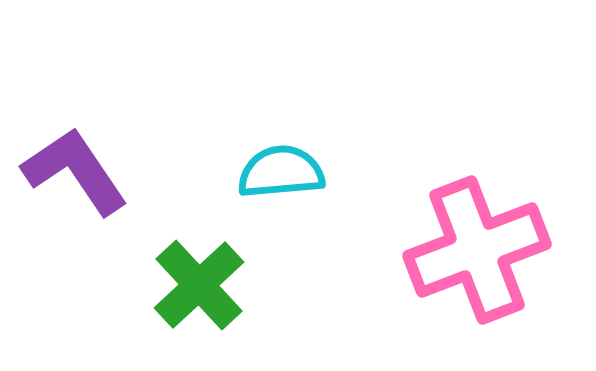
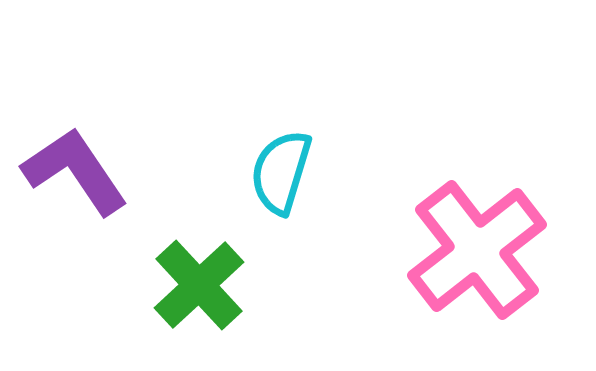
cyan semicircle: rotated 68 degrees counterclockwise
pink cross: rotated 17 degrees counterclockwise
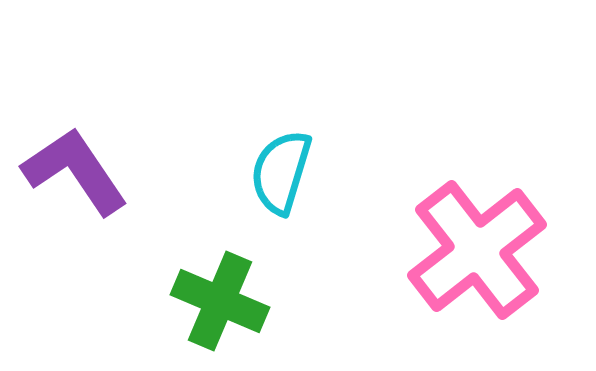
green cross: moved 21 px right, 16 px down; rotated 24 degrees counterclockwise
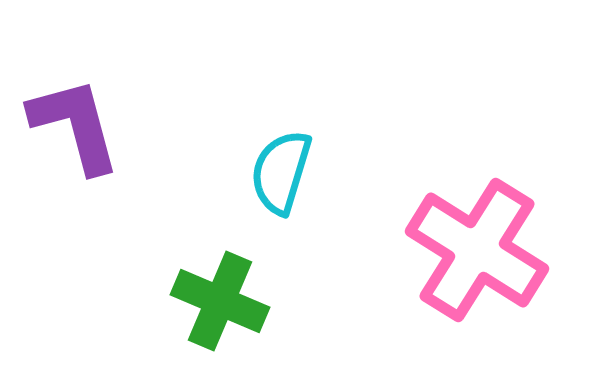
purple L-shape: moved 46 px up; rotated 19 degrees clockwise
pink cross: rotated 20 degrees counterclockwise
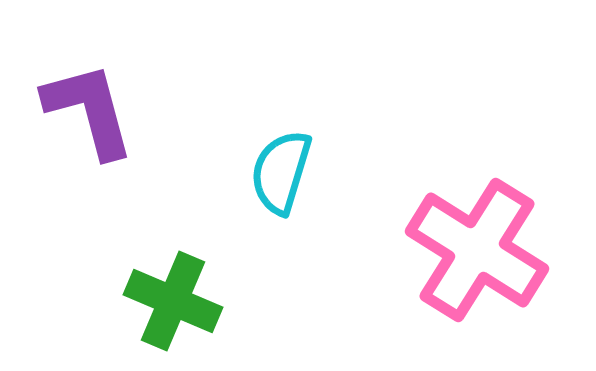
purple L-shape: moved 14 px right, 15 px up
green cross: moved 47 px left
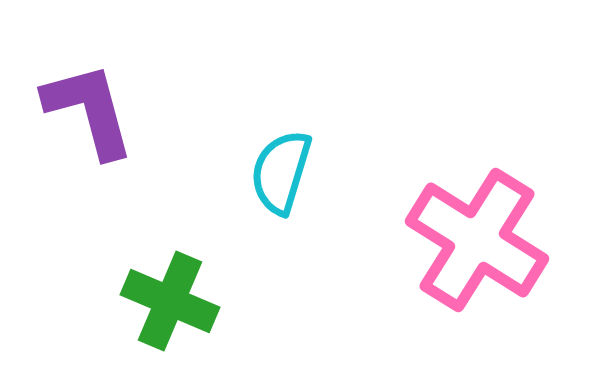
pink cross: moved 10 px up
green cross: moved 3 px left
